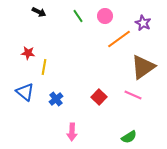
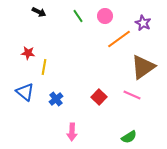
pink line: moved 1 px left
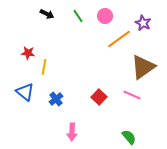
black arrow: moved 8 px right, 2 px down
green semicircle: rotated 98 degrees counterclockwise
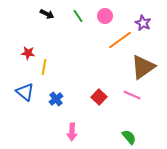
orange line: moved 1 px right, 1 px down
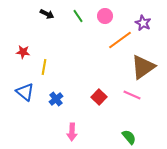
red star: moved 5 px left, 1 px up
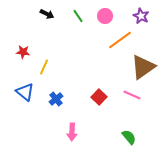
purple star: moved 2 px left, 7 px up
yellow line: rotated 14 degrees clockwise
